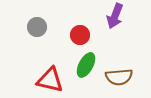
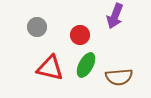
red triangle: moved 12 px up
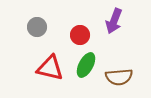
purple arrow: moved 1 px left, 5 px down
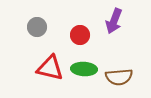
green ellipse: moved 2 px left, 4 px down; rotated 65 degrees clockwise
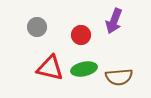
red circle: moved 1 px right
green ellipse: rotated 15 degrees counterclockwise
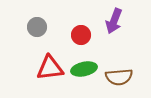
red triangle: rotated 20 degrees counterclockwise
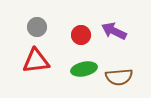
purple arrow: moved 10 px down; rotated 95 degrees clockwise
red triangle: moved 14 px left, 7 px up
